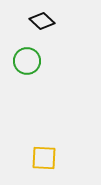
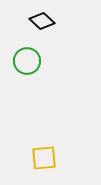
yellow square: rotated 8 degrees counterclockwise
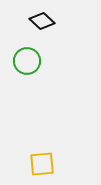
yellow square: moved 2 px left, 6 px down
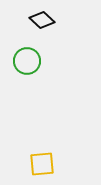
black diamond: moved 1 px up
